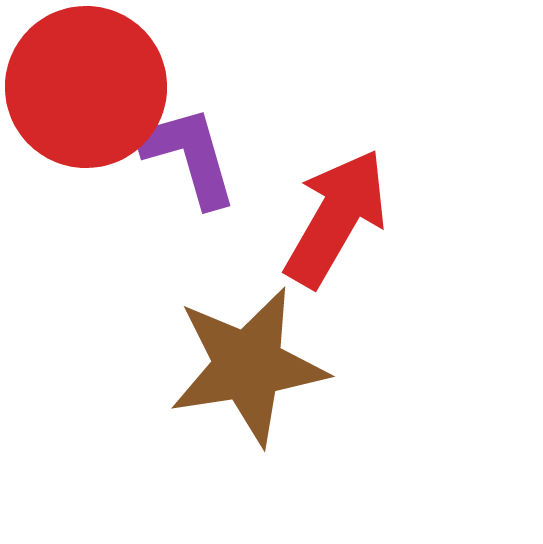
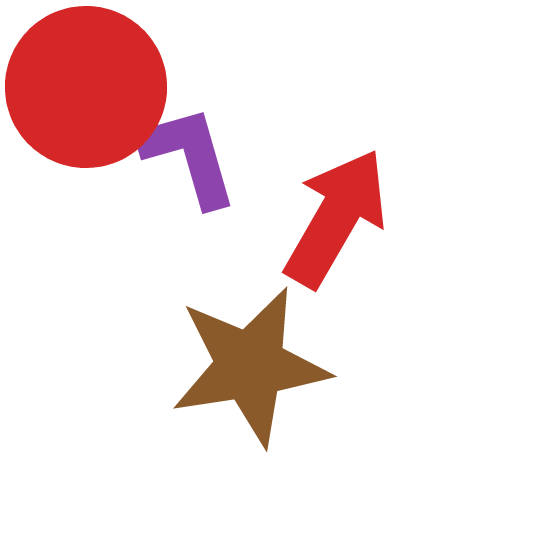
brown star: moved 2 px right
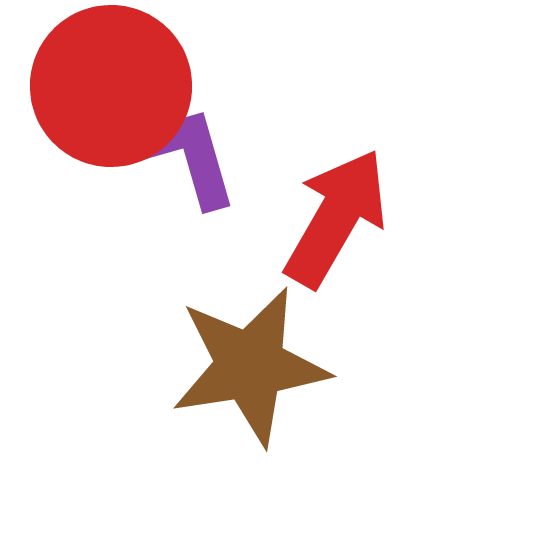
red circle: moved 25 px right, 1 px up
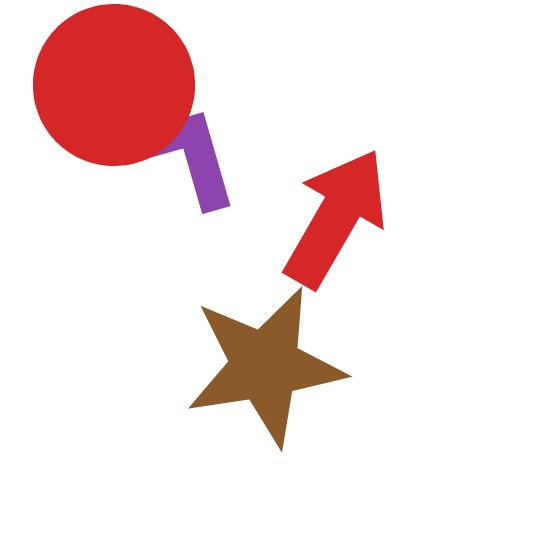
red circle: moved 3 px right, 1 px up
brown star: moved 15 px right
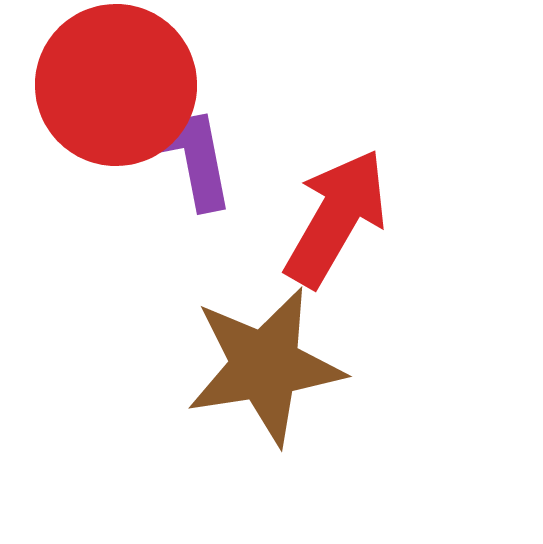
red circle: moved 2 px right
purple L-shape: rotated 5 degrees clockwise
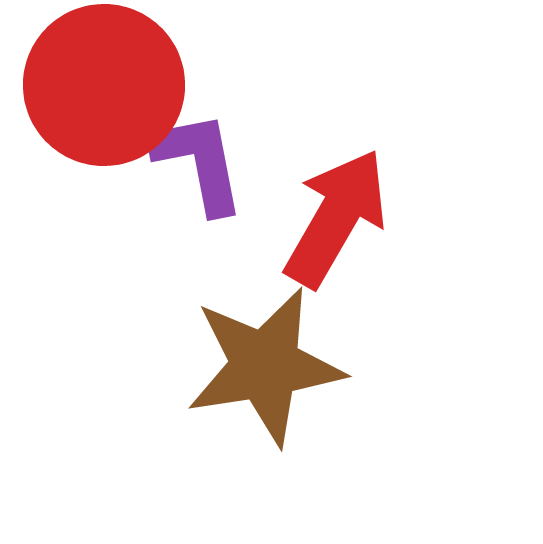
red circle: moved 12 px left
purple L-shape: moved 10 px right, 6 px down
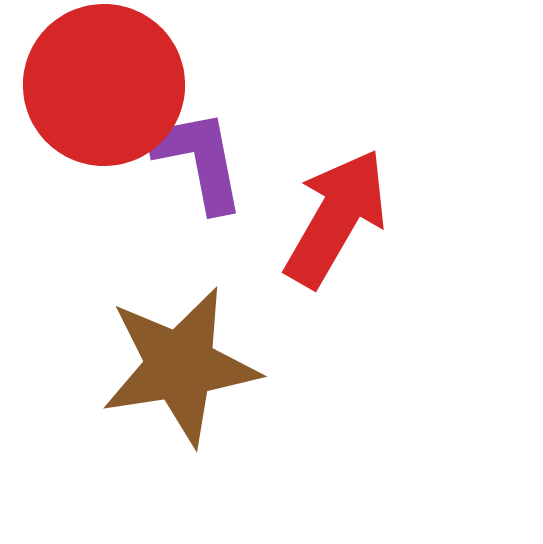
purple L-shape: moved 2 px up
brown star: moved 85 px left
